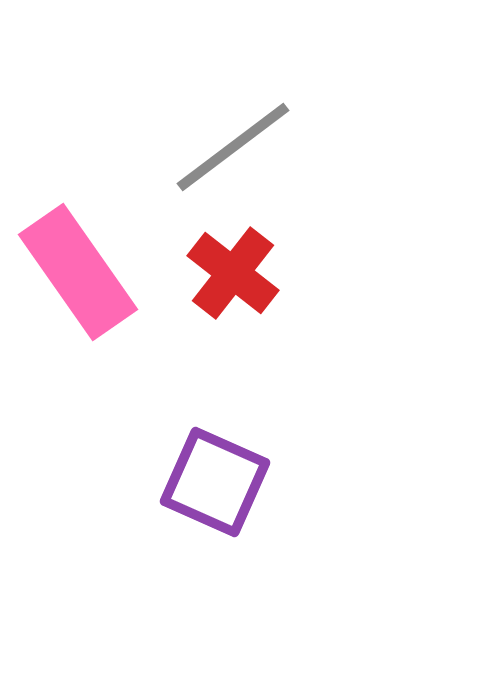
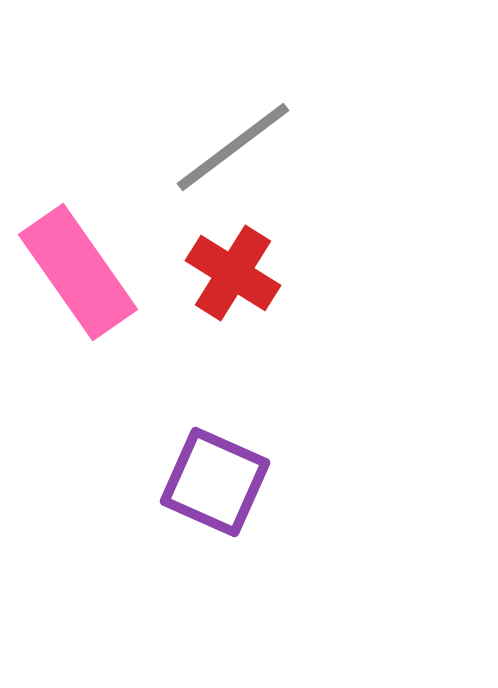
red cross: rotated 6 degrees counterclockwise
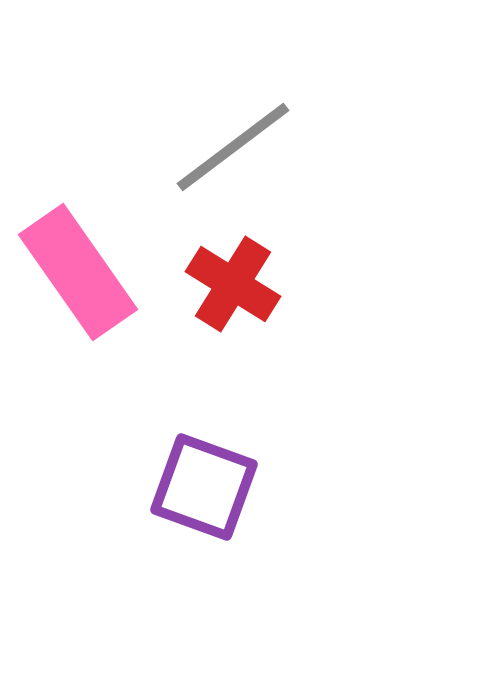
red cross: moved 11 px down
purple square: moved 11 px left, 5 px down; rotated 4 degrees counterclockwise
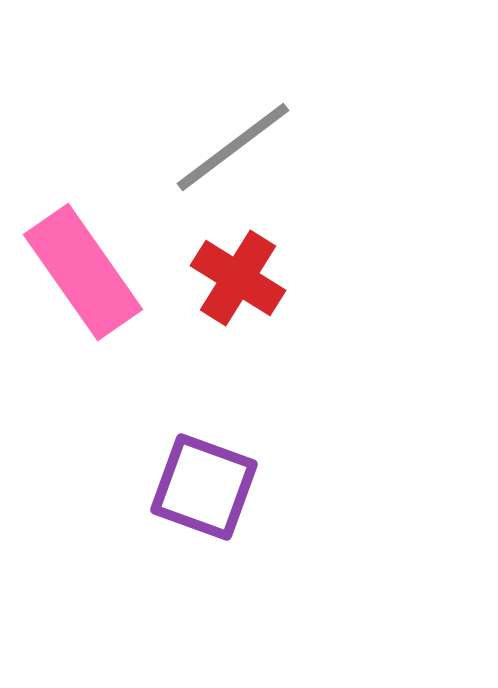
pink rectangle: moved 5 px right
red cross: moved 5 px right, 6 px up
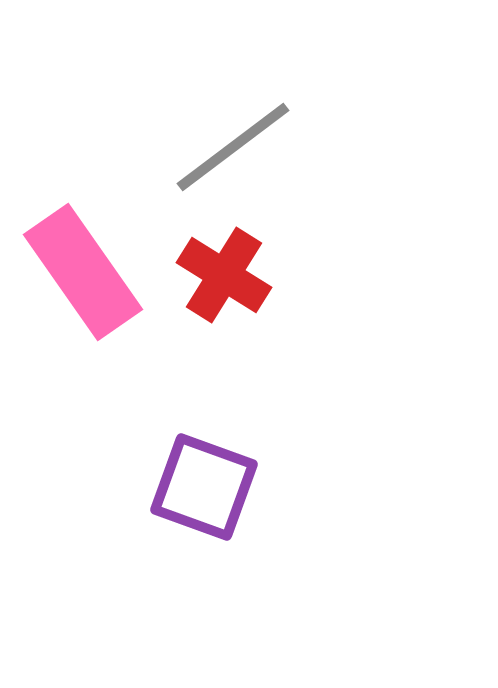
red cross: moved 14 px left, 3 px up
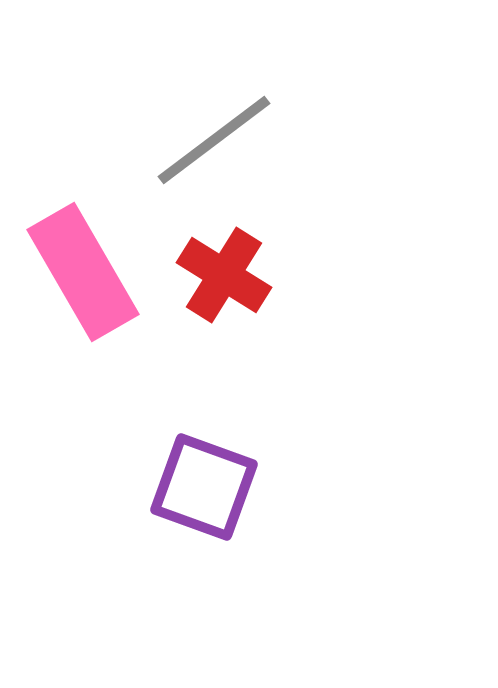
gray line: moved 19 px left, 7 px up
pink rectangle: rotated 5 degrees clockwise
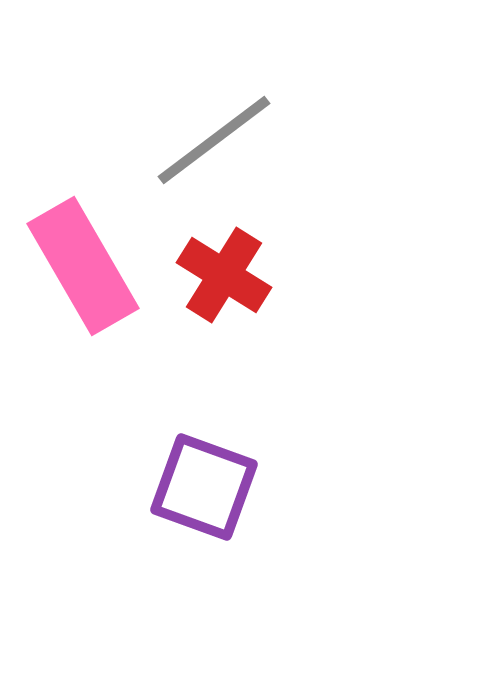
pink rectangle: moved 6 px up
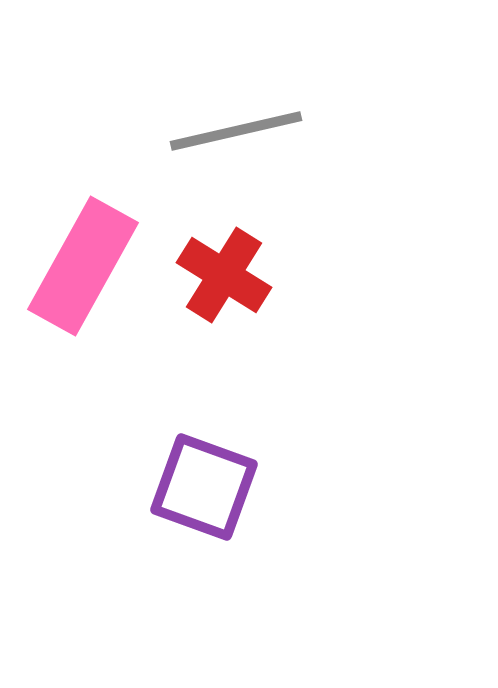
gray line: moved 22 px right, 9 px up; rotated 24 degrees clockwise
pink rectangle: rotated 59 degrees clockwise
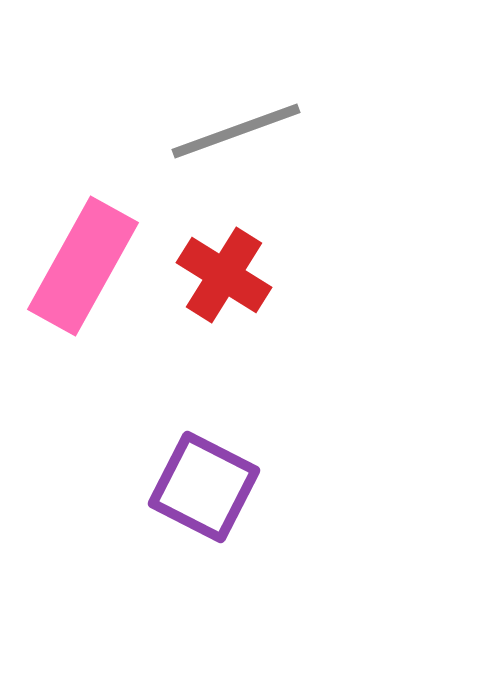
gray line: rotated 7 degrees counterclockwise
purple square: rotated 7 degrees clockwise
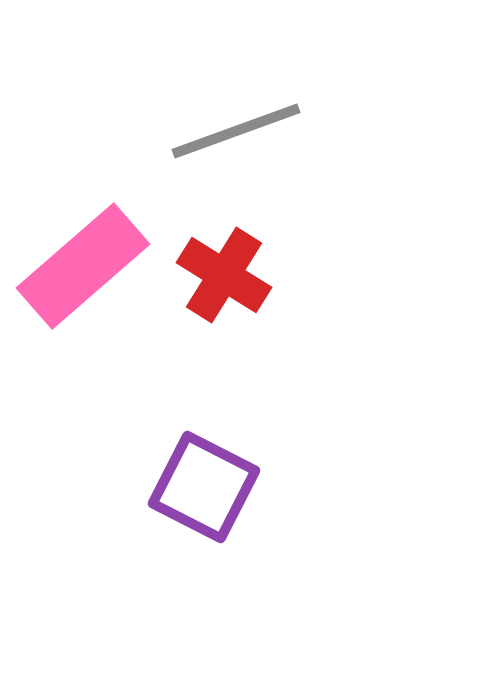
pink rectangle: rotated 20 degrees clockwise
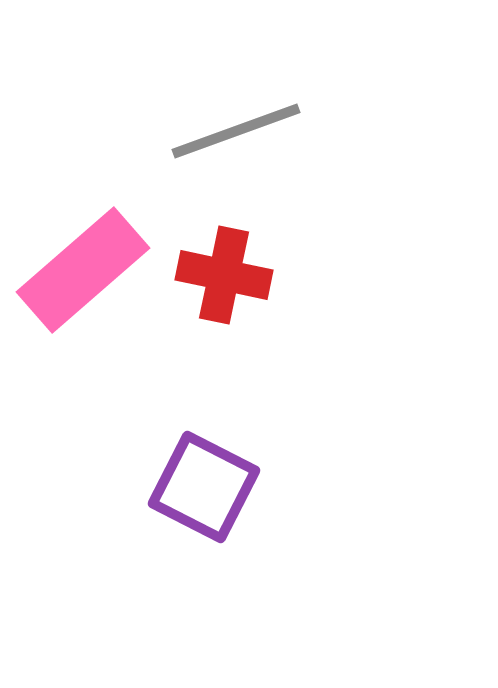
pink rectangle: moved 4 px down
red cross: rotated 20 degrees counterclockwise
